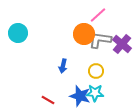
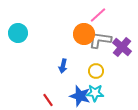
purple cross: moved 3 px down
red line: rotated 24 degrees clockwise
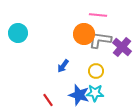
pink line: rotated 48 degrees clockwise
blue arrow: rotated 24 degrees clockwise
blue star: moved 1 px left, 1 px up
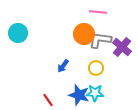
pink line: moved 3 px up
yellow circle: moved 3 px up
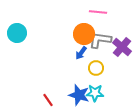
cyan circle: moved 1 px left
blue arrow: moved 18 px right, 13 px up
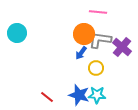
cyan star: moved 2 px right, 2 px down
red line: moved 1 px left, 3 px up; rotated 16 degrees counterclockwise
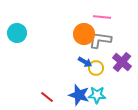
pink line: moved 4 px right, 5 px down
purple cross: moved 15 px down
blue arrow: moved 4 px right, 9 px down; rotated 96 degrees counterclockwise
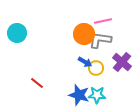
pink line: moved 1 px right, 4 px down; rotated 18 degrees counterclockwise
red line: moved 10 px left, 14 px up
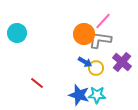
pink line: rotated 36 degrees counterclockwise
